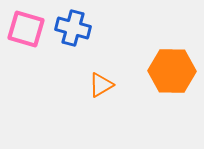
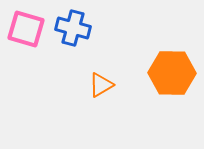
orange hexagon: moved 2 px down
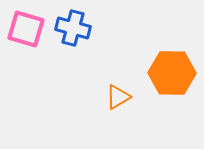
orange triangle: moved 17 px right, 12 px down
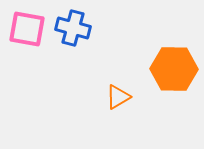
pink square: moved 1 px right; rotated 6 degrees counterclockwise
orange hexagon: moved 2 px right, 4 px up
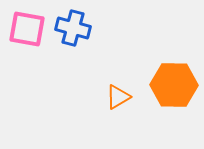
orange hexagon: moved 16 px down
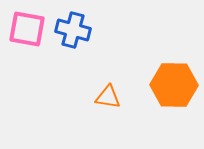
blue cross: moved 2 px down
orange triangle: moved 10 px left; rotated 40 degrees clockwise
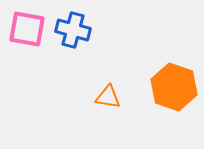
orange hexagon: moved 2 px down; rotated 18 degrees clockwise
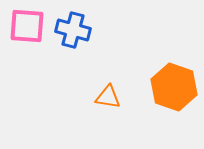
pink square: moved 3 px up; rotated 6 degrees counterclockwise
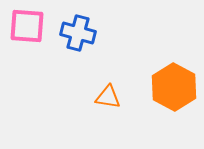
blue cross: moved 5 px right, 3 px down
orange hexagon: rotated 9 degrees clockwise
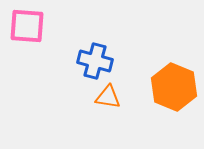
blue cross: moved 17 px right, 28 px down
orange hexagon: rotated 6 degrees counterclockwise
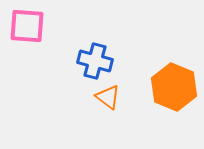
orange triangle: rotated 28 degrees clockwise
